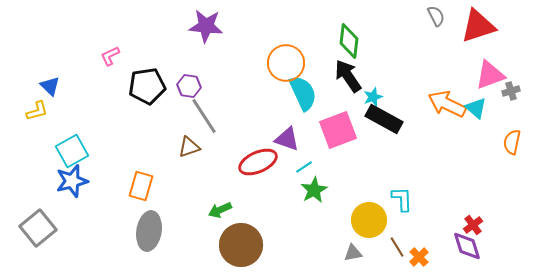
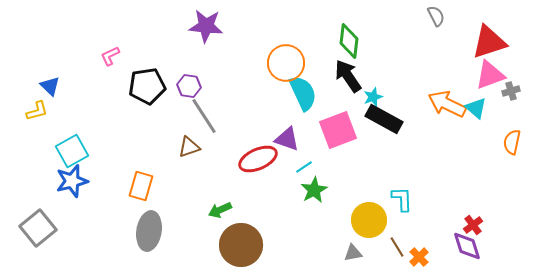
red triangle: moved 11 px right, 16 px down
red ellipse: moved 3 px up
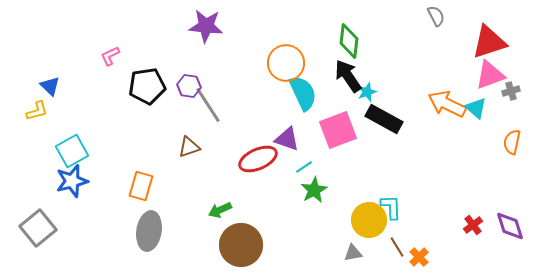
cyan star: moved 6 px left, 5 px up
gray line: moved 4 px right, 11 px up
cyan L-shape: moved 11 px left, 8 px down
purple diamond: moved 43 px right, 20 px up
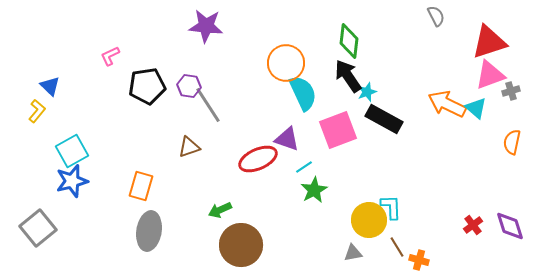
yellow L-shape: rotated 35 degrees counterclockwise
orange cross: moved 3 px down; rotated 30 degrees counterclockwise
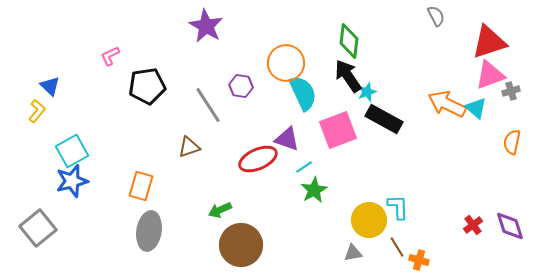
purple star: rotated 24 degrees clockwise
purple hexagon: moved 52 px right
cyan L-shape: moved 7 px right
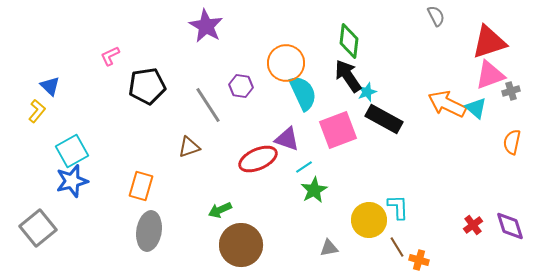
gray triangle: moved 24 px left, 5 px up
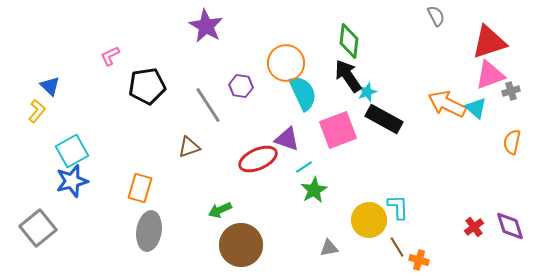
orange rectangle: moved 1 px left, 2 px down
red cross: moved 1 px right, 2 px down
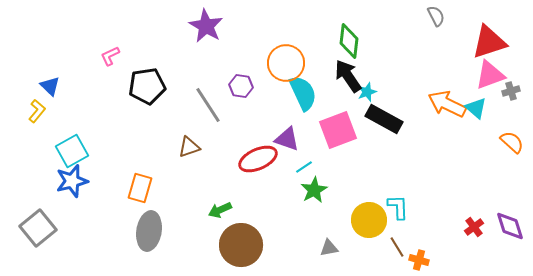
orange semicircle: rotated 120 degrees clockwise
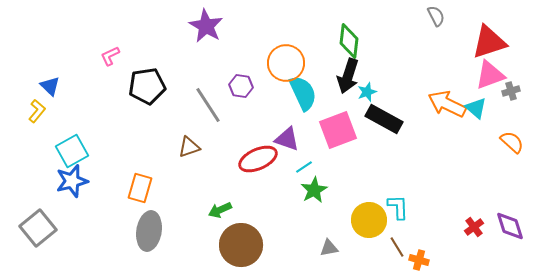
black arrow: rotated 128 degrees counterclockwise
